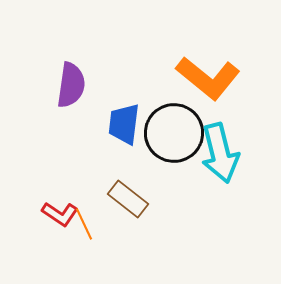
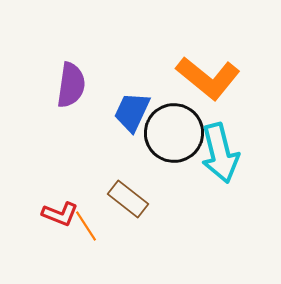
blue trapezoid: moved 8 px right, 12 px up; rotated 18 degrees clockwise
red L-shape: rotated 12 degrees counterclockwise
orange line: moved 2 px right, 2 px down; rotated 8 degrees counterclockwise
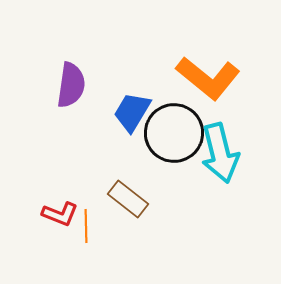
blue trapezoid: rotated 6 degrees clockwise
orange line: rotated 32 degrees clockwise
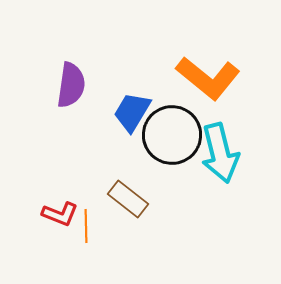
black circle: moved 2 px left, 2 px down
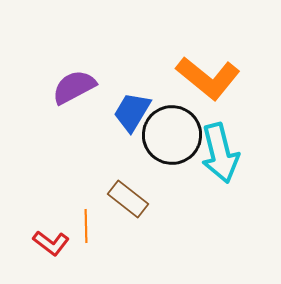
purple semicircle: moved 3 px right, 2 px down; rotated 126 degrees counterclockwise
red L-shape: moved 9 px left, 29 px down; rotated 15 degrees clockwise
